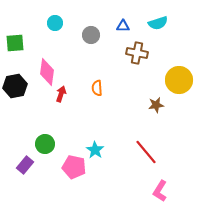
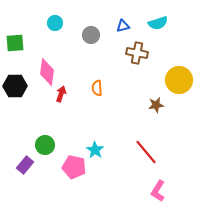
blue triangle: rotated 16 degrees counterclockwise
black hexagon: rotated 10 degrees clockwise
green circle: moved 1 px down
pink L-shape: moved 2 px left
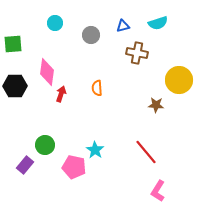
green square: moved 2 px left, 1 px down
brown star: rotated 14 degrees clockwise
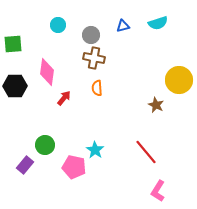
cyan circle: moved 3 px right, 2 px down
brown cross: moved 43 px left, 5 px down
red arrow: moved 3 px right, 4 px down; rotated 21 degrees clockwise
brown star: rotated 21 degrees clockwise
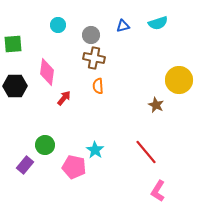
orange semicircle: moved 1 px right, 2 px up
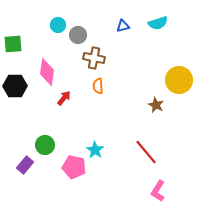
gray circle: moved 13 px left
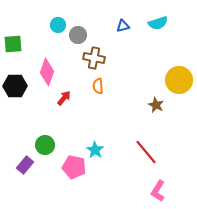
pink diamond: rotated 12 degrees clockwise
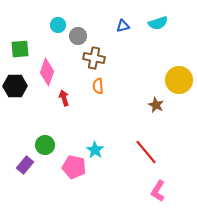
gray circle: moved 1 px down
green square: moved 7 px right, 5 px down
red arrow: rotated 56 degrees counterclockwise
